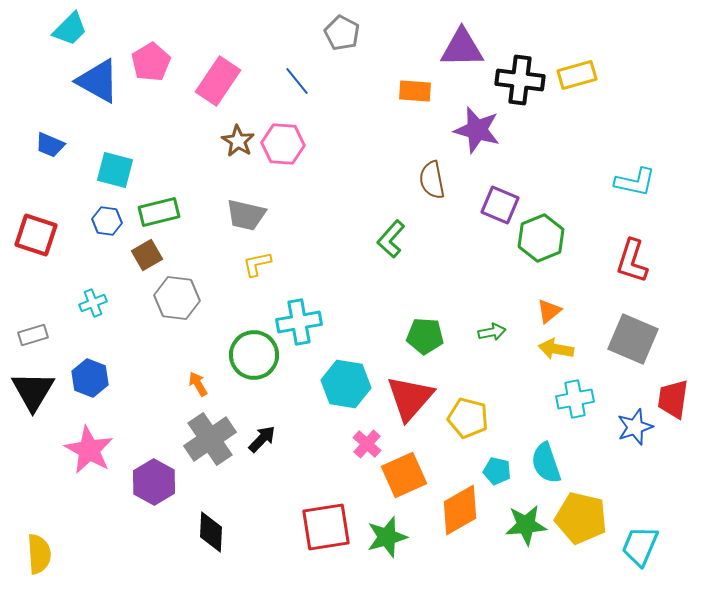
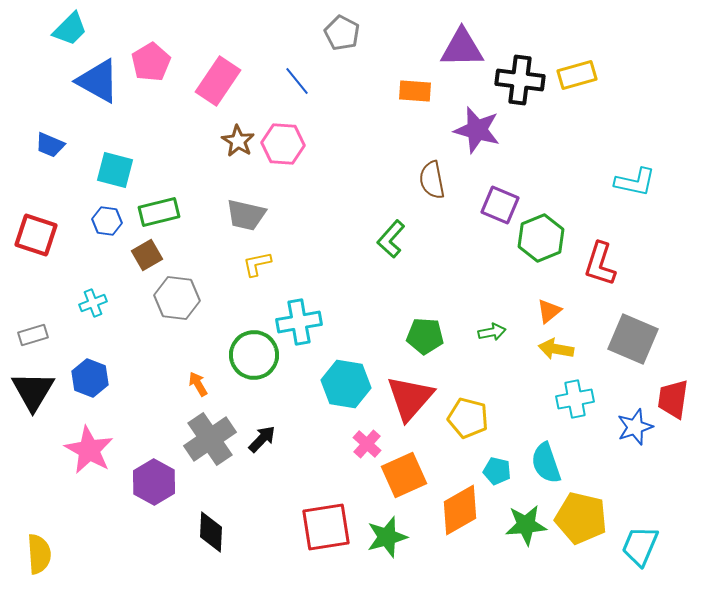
red L-shape at (632, 261): moved 32 px left, 3 px down
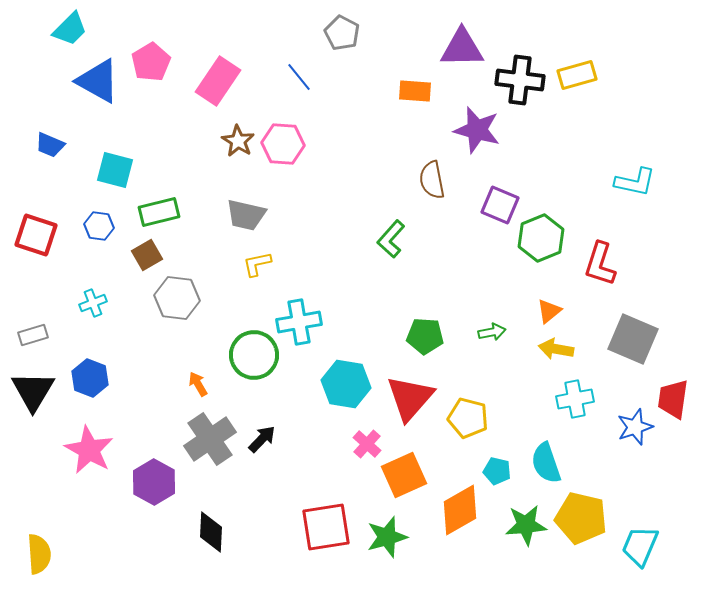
blue line at (297, 81): moved 2 px right, 4 px up
blue hexagon at (107, 221): moved 8 px left, 5 px down
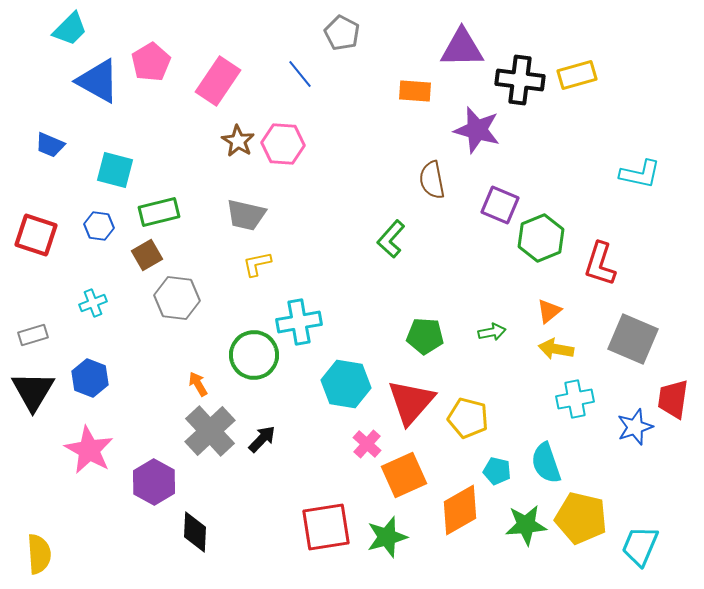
blue line at (299, 77): moved 1 px right, 3 px up
cyan L-shape at (635, 182): moved 5 px right, 8 px up
red triangle at (410, 398): moved 1 px right, 4 px down
gray cross at (210, 439): moved 8 px up; rotated 9 degrees counterclockwise
black diamond at (211, 532): moved 16 px left
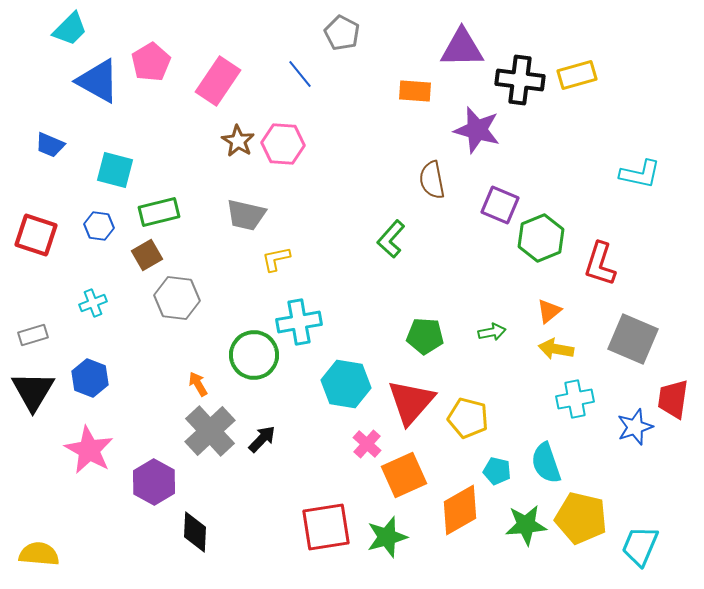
yellow L-shape at (257, 264): moved 19 px right, 5 px up
yellow semicircle at (39, 554): rotated 81 degrees counterclockwise
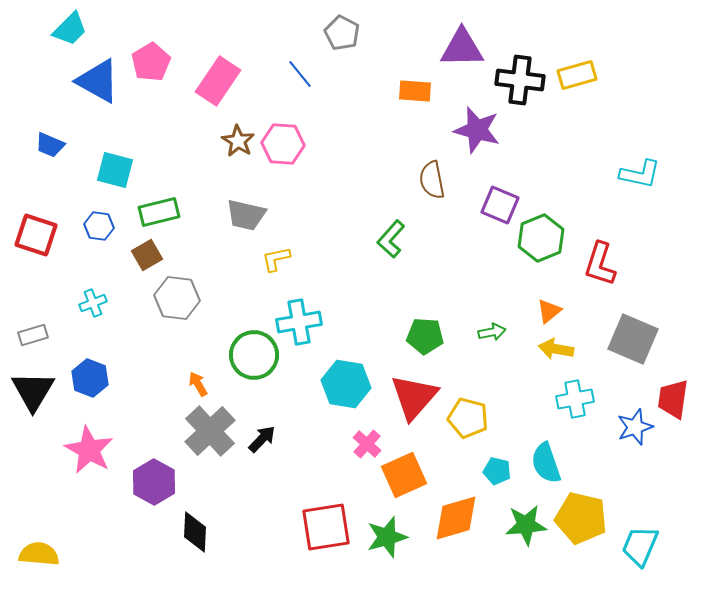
red triangle at (411, 402): moved 3 px right, 5 px up
orange diamond at (460, 510): moved 4 px left, 8 px down; rotated 14 degrees clockwise
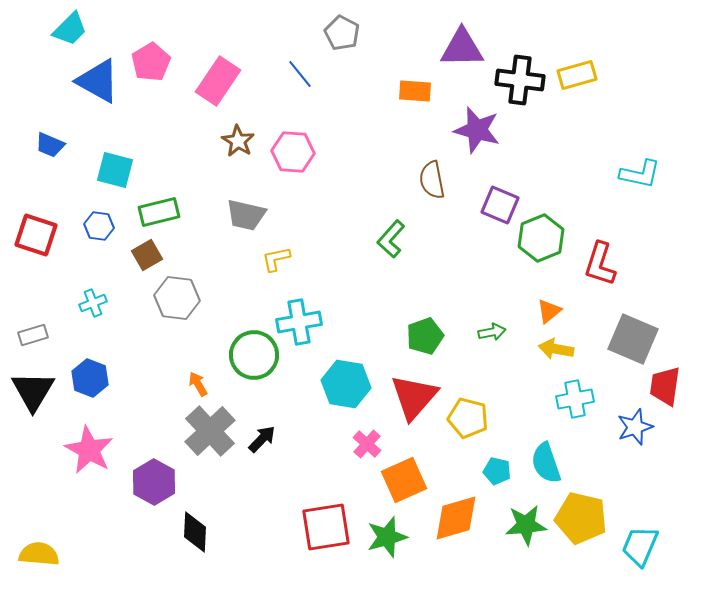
pink hexagon at (283, 144): moved 10 px right, 8 px down
green pentagon at (425, 336): rotated 24 degrees counterclockwise
red trapezoid at (673, 399): moved 8 px left, 13 px up
orange square at (404, 475): moved 5 px down
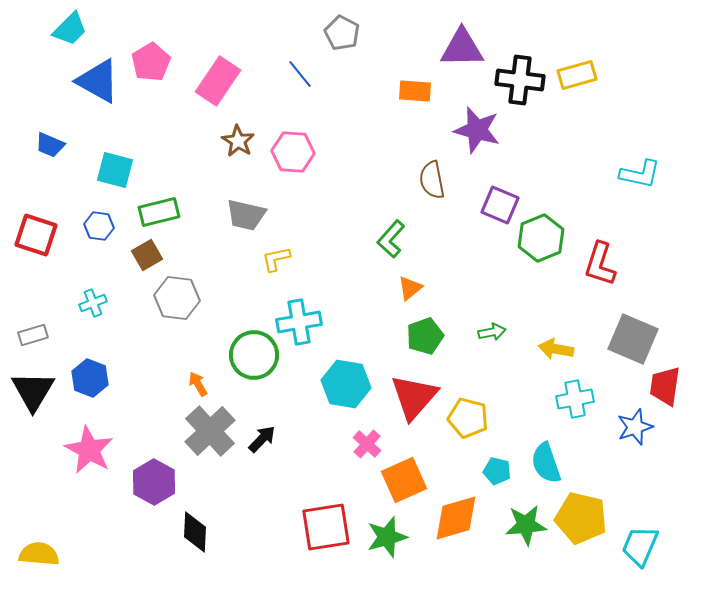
orange triangle at (549, 311): moved 139 px left, 23 px up
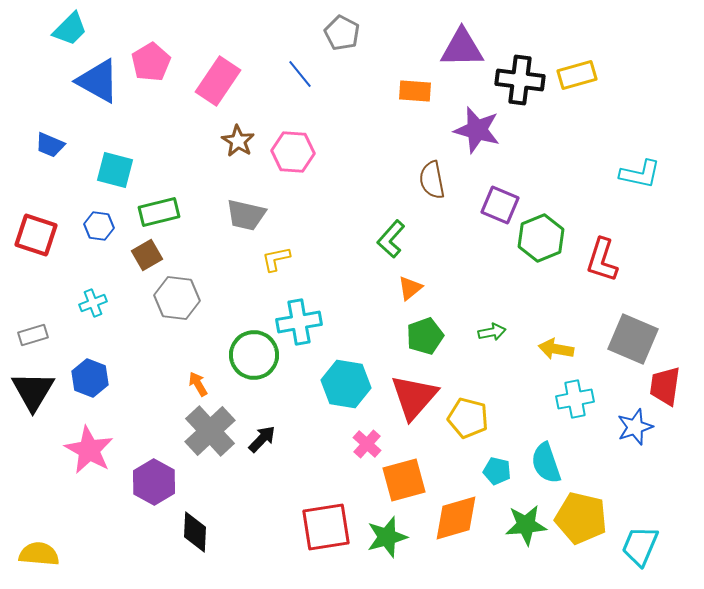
red L-shape at (600, 264): moved 2 px right, 4 px up
orange square at (404, 480): rotated 9 degrees clockwise
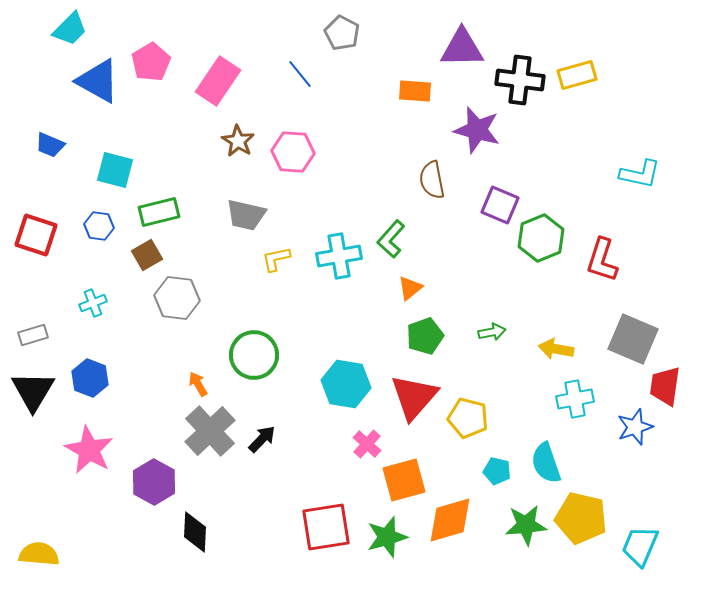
cyan cross at (299, 322): moved 40 px right, 66 px up
orange diamond at (456, 518): moved 6 px left, 2 px down
